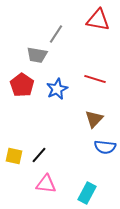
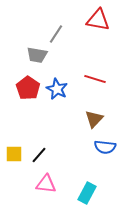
red pentagon: moved 6 px right, 3 px down
blue star: rotated 20 degrees counterclockwise
yellow square: moved 2 px up; rotated 12 degrees counterclockwise
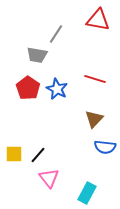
black line: moved 1 px left
pink triangle: moved 3 px right, 6 px up; rotated 45 degrees clockwise
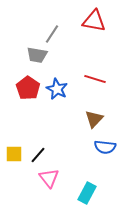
red triangle: moved 4 px left, 1 px down
gray line: moved 4 px left
